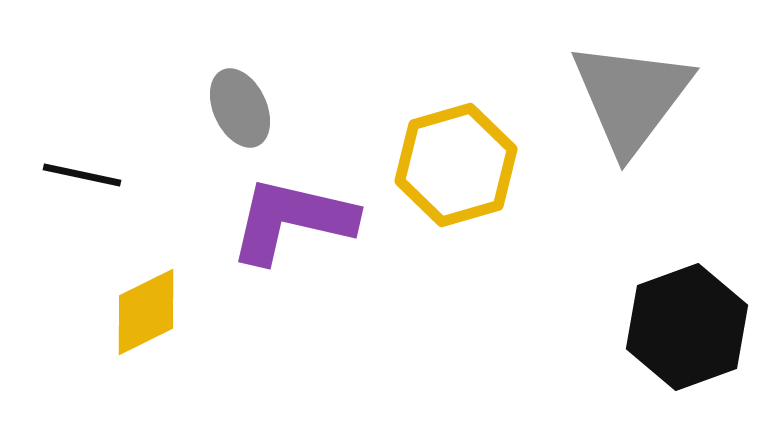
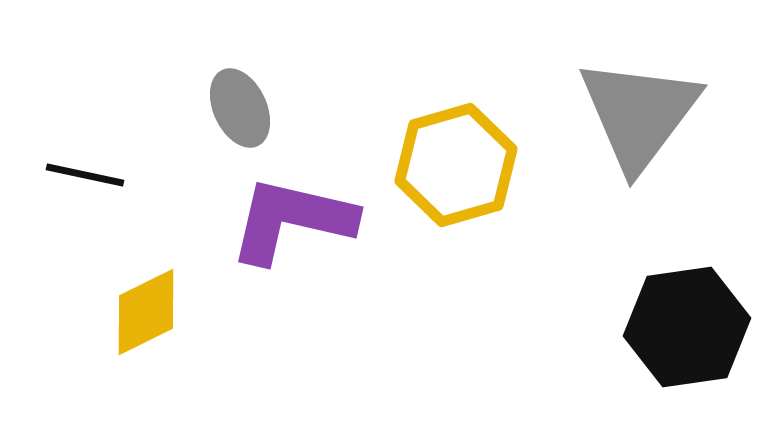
gray triangle: moved 8 px right, 17 px down
black line: moved 3 px right
black hexagon: rotated 12 degrees clockwise
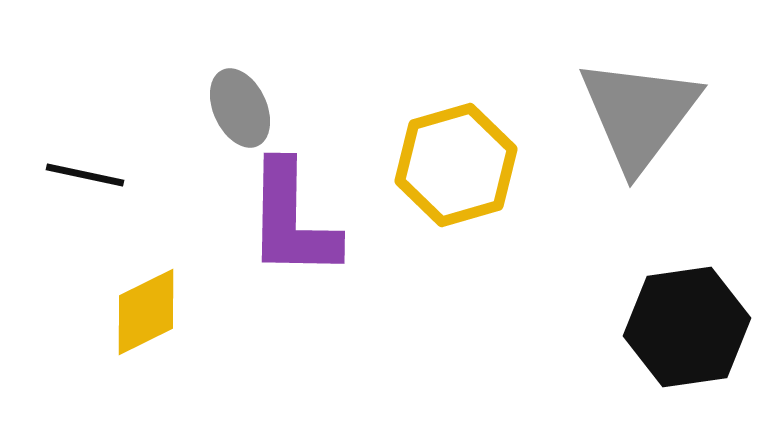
purple L-shape: rotated 102 degrees counterclockwise
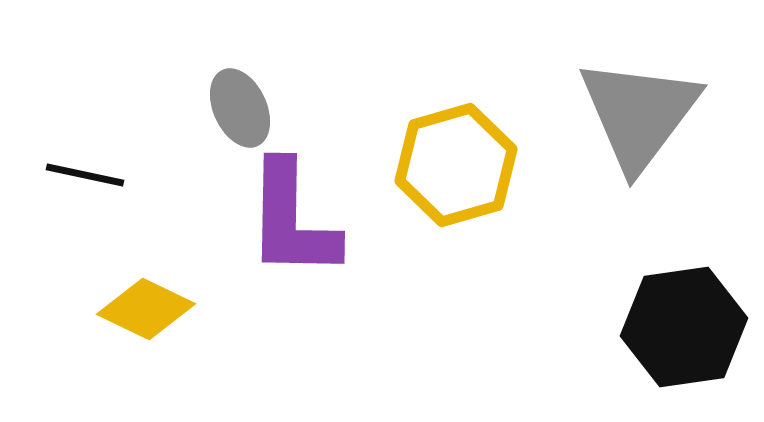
yellow diamond: moved 3 px up; rotated 52 degrees clockwise
black hexagon: moved 3 px left
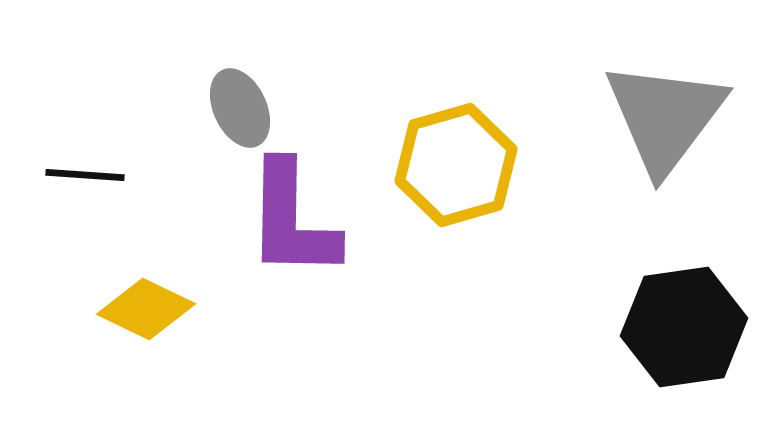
gray triangle: moved 26 px right, 3 px down
black line: rotated 8 degrees counterclockwise
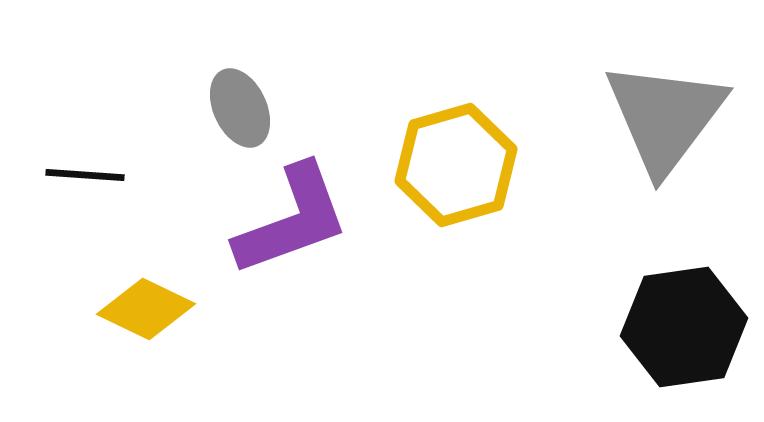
purple L-shape: rotated 111 degrees counterclockwise
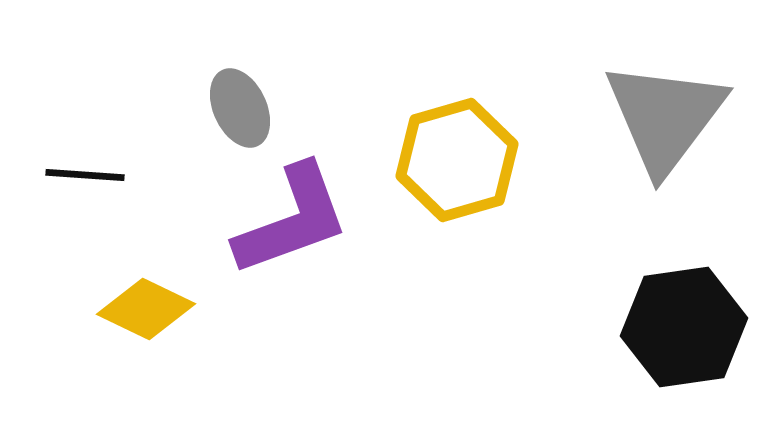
yellow hexagon: moved 1 px right, 5 px up
